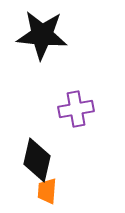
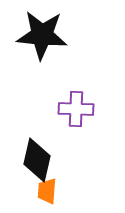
purple cross: rotated 12 degrees clockwise
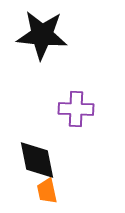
black diamond: rotated 24 degrees counterclockwise
orange trapezoid: rotated 16 degrees counterclockwise
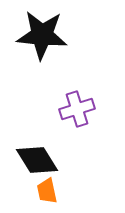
purple cross: moved 1 px right; rotated 20 degrees counterclockwise
black diamond: rotated 21 degrees counterclockwise
